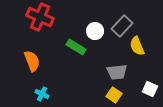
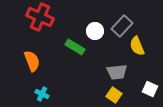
green rectangle: moved 1 px left
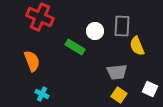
gray rectangle: rotated 40 degrees counterclockwise
yellow square: moved 5 px right
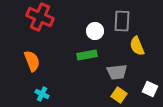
gray rectangle: moved 5 px up
green rectangle: moved 12 px right, 8 px down; rotated 42 degrees counterclockwise
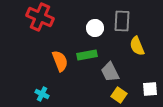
white circle: moved 3 px up
orange semicircle: moved 28 px right
gray trapezoid: moved 7 px left; rotated 70 degrees clockwise
white square: rotated 28 degrees counterclockwise
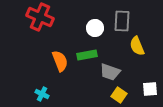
gray trapezoid: rotated 45 degrees counterclockwise
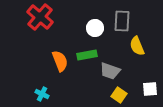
red cross: rotated 16 degrees clockwise
gray trapezoid: moved 1 px up
